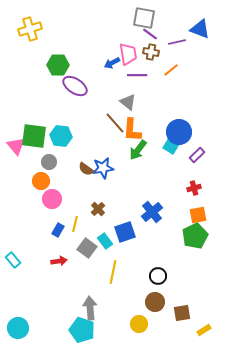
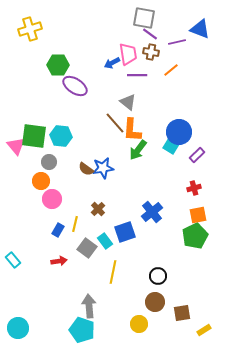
gray arrow at (90, 308): moved 1 px left, 2 px up
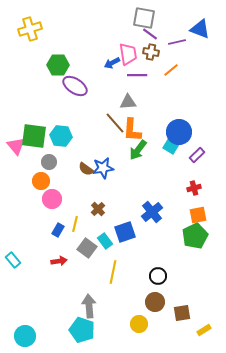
gray triangle at (128, 102): rotated 42 degrees counterclockwise
cyan circle at (18, 328): moved 7 px right, 8 px down
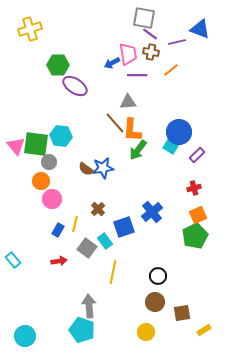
green square at (34, 136): moved 2 px right, 8 px down
orange square at (198, 215): rotated 12 degrees counterclockwise
blue square at (125, 232): moved 1 px left, 5 px up
yellow circle at (139, 324): moved 7 px right, 8 px down
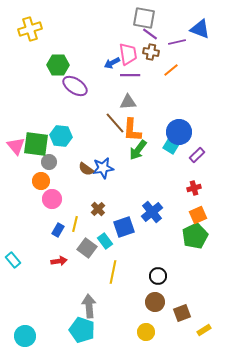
purple line at (137, 75): moved 7 px left
brown square at (182, 313): rotated 12 degrees counterclockwise
